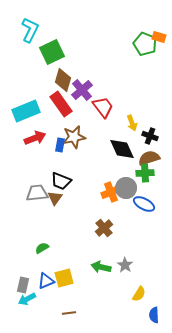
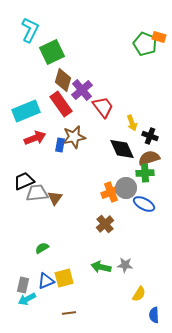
black trapezoid: moved 37 px left; rotated 135 degrees clockwise
brown cross: moved 1 px right, 4 px up
gray star: rotated 28 degrees counterclockwise
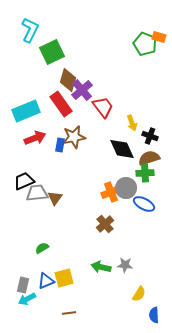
brown diamond: moved 5 px right
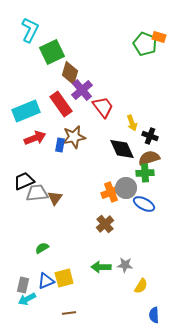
brown diamond: moved 2 px right, 7 px up
green arrow: rotated 12 degrees counterclockwise
yellow semicircle: moved 2 px right, 8 px up
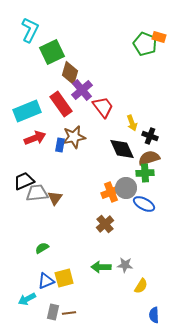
cyan rectangle: moved 1 px right
gray rectangle: moved 30 px right, 27 px down
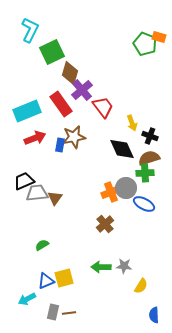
green semicircle: moved 3 px up
gray star: moved 1 px left, 1 px down
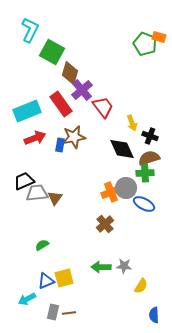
green square: rotated 35 degrees counterclockwise
